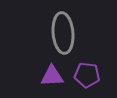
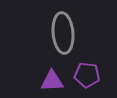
purple triangle: moved 5 px down
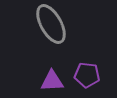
gray ellipse: moved 12 px left, 9 px up; rotated 24 degrees counterclockwise
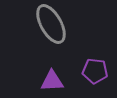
purple pentagon: moved 8 px right, 4 px up
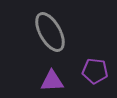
gray ellipse: moved 1 px left, 8 px down
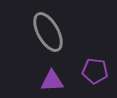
gray ellipse: moved 2 px left
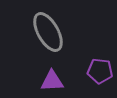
purple pentagon: moved 5 px right
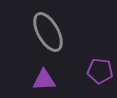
purple triangle: moved 8 px left, 1 px up
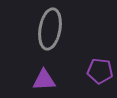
gray ellipse: moved 2 px right, 3 px up; rotated 39 degrees clockwise
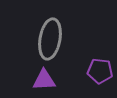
gray ellipse: moved 10 px down
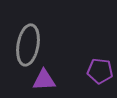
gray ellipse: moved 22 px left, 6 px down
